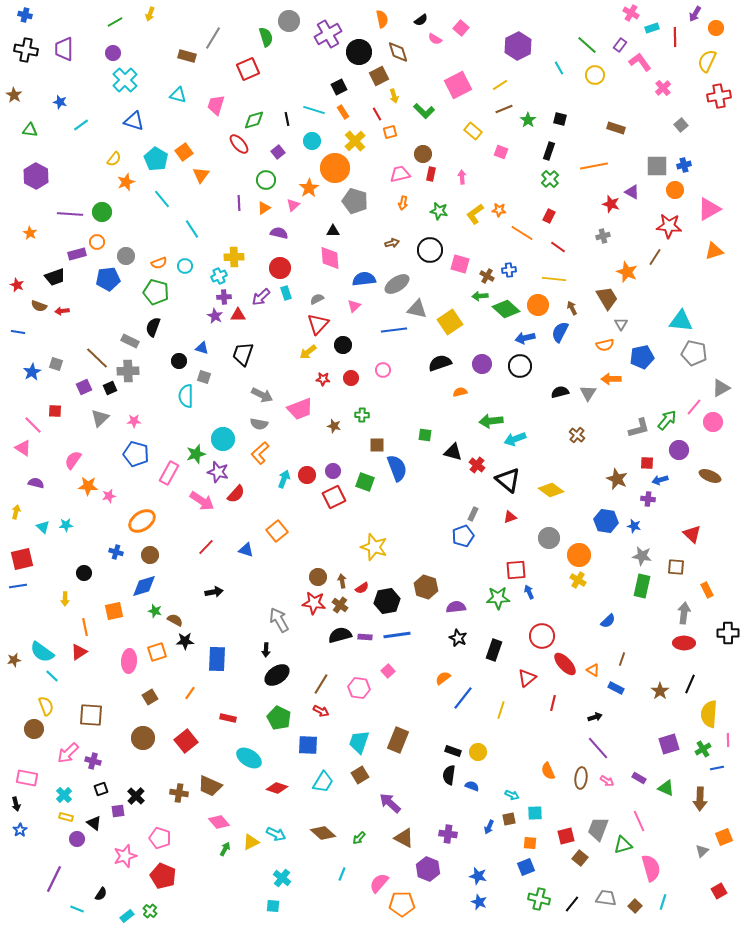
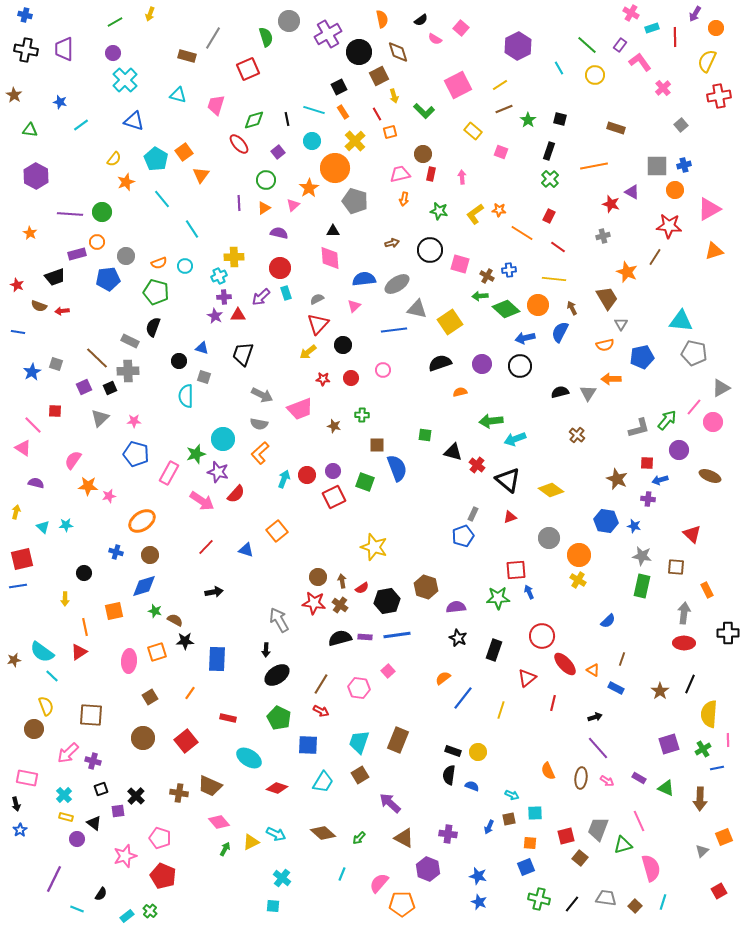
orange arrow at (403, 203): moved 1 px right, 4 px up
black semicircle at (340, 635): moved 3 px down
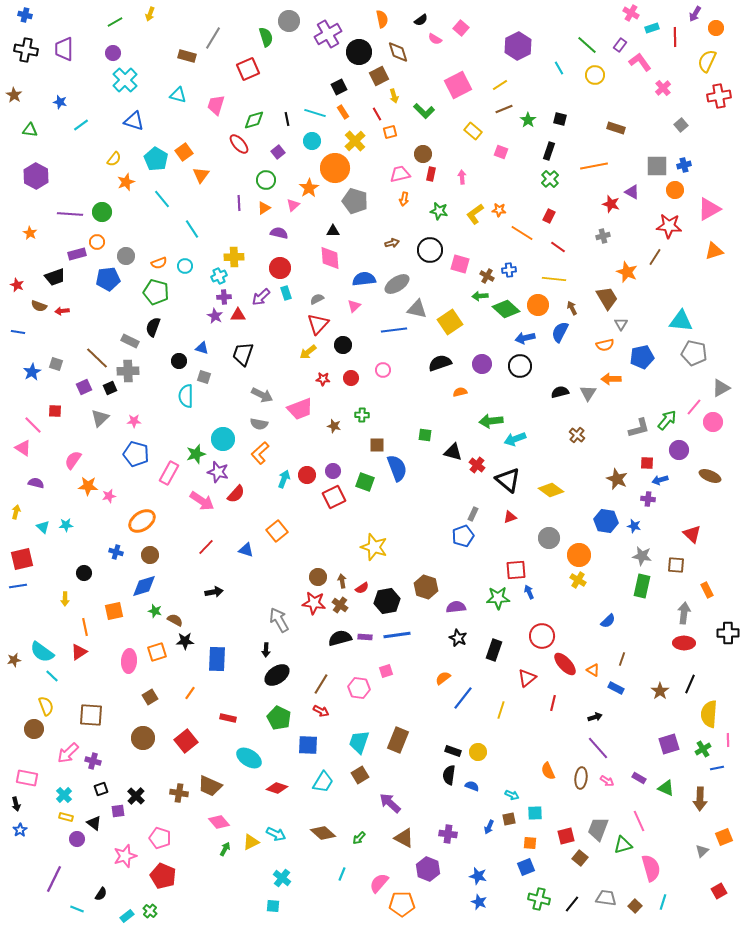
cyan line at (314, 110): moved 1 px right, 3 px down
brown square at (676, 567): moved 2 px up
pink square at (388, 671): moved 2 px left; rotated 24 degrees clockwise
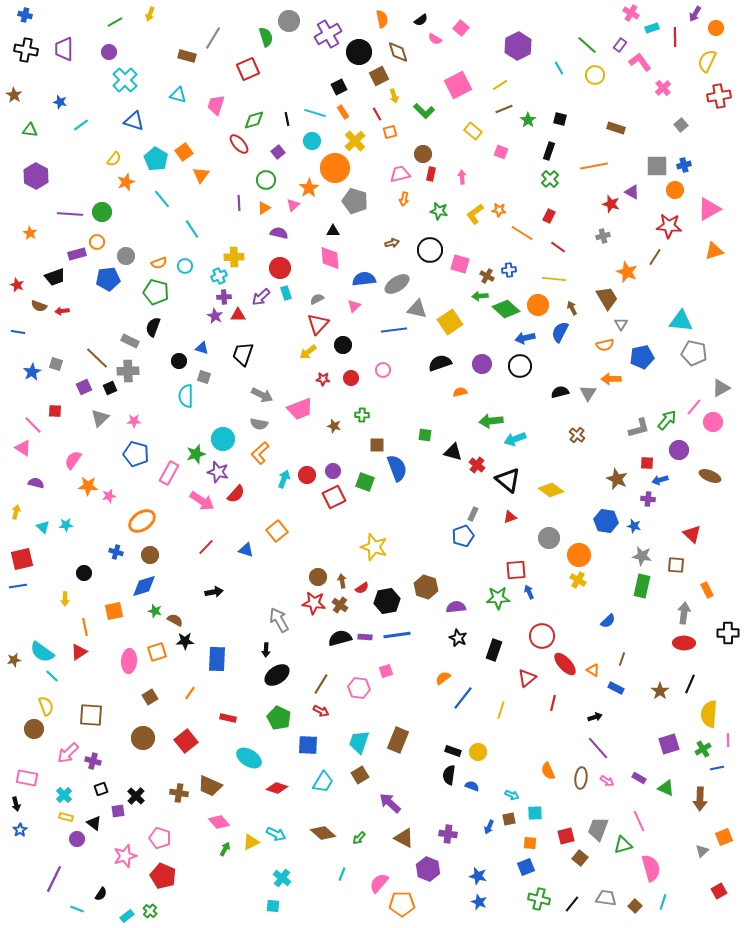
purple circle at (113, 53): moved 4 px left, 1 px up
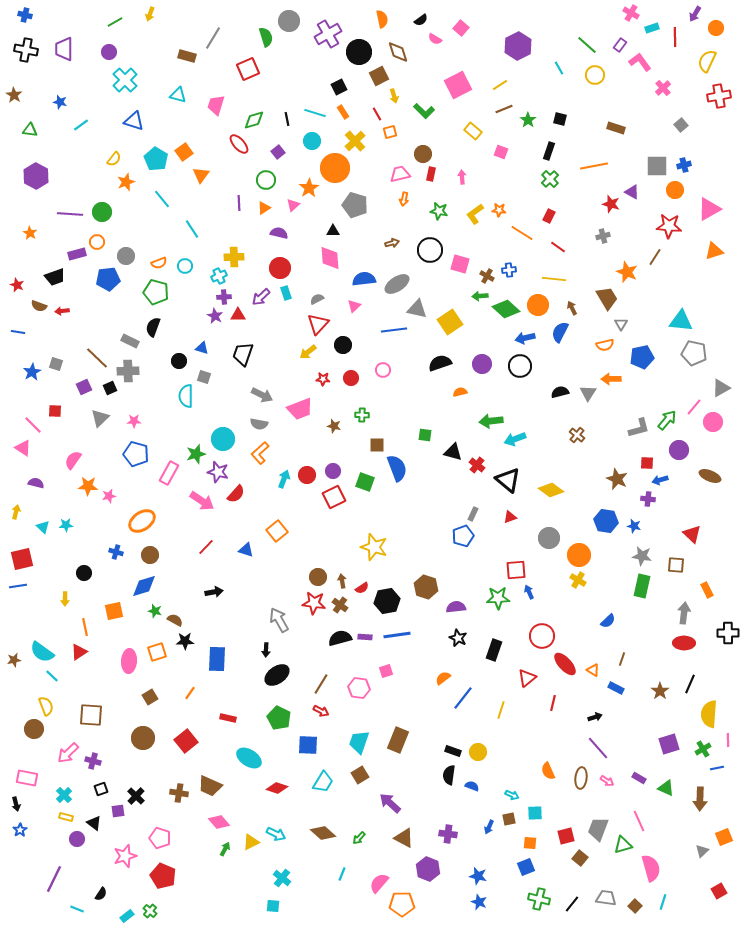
gray pentagon at (355, 201): moved 4 px down
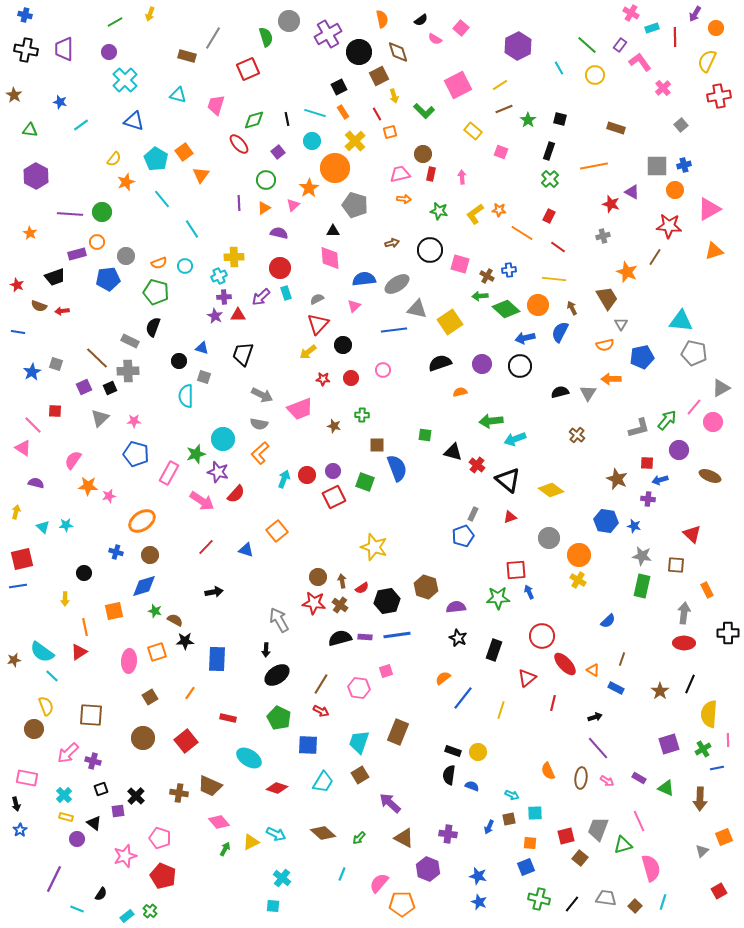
orange arrow at (404, 199): rotated 96 degrees counterclockwise
brown rectangle at (398, 740): moved 8 px up
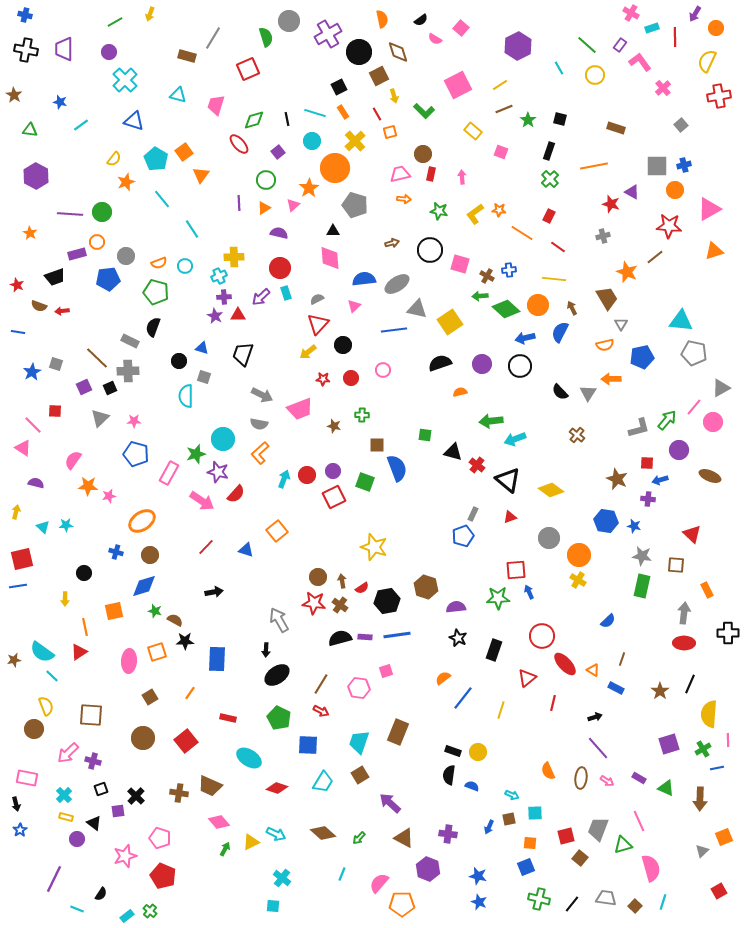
brown line at (655, 257): rotated 18 degrees clockwise
black semicircle at (560, 392): rotated 120 degrees counterclockwise
